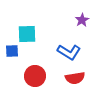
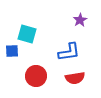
purple star: moved 2 px left
cyan square: rotated 18 degrees clockwise
blue L-shape: rotated 40 degrees counterclockwise
red circle: moved 1 px right
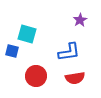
blue square: rotated 16 degrees clockwise
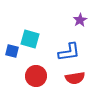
cyan square: moved 3 px right, 5 px down
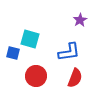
blue square: moved 1 px right, 2 px down
red semicircle: rotated 60 degrees counterclockwise
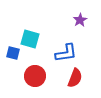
blue L-shape: moved 3 px left, 1 px down
red circle: moved 1 px left
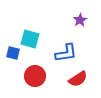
red semicircle: moved 3 px right, 1 px down; rotated 36 degrees clockwise
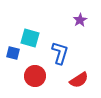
cyan square: moved 1 px up
blue L-shape: moved 6 px left; rotated 65 degrees counterclockwise
red semicircle: moved 1 px right, 1 px down
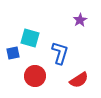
blue square: rotated 24 degrees counterclockwise
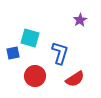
red semicircle: moved 4 px left, 1 px up
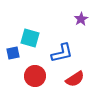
purple star: moved 1 px right, 1 px up
blue L-shape: moved 2 px right; rotated 60 degrees clockwise
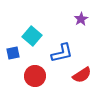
cyan square: moved 2 px right, 2 px up; rotated 24 degrees clockwise
red semicircle: moved 7 px right, 4 px up
